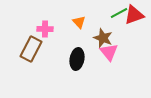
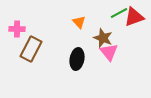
red triangle: moved 2 px down
pink cross: moved 28 px left
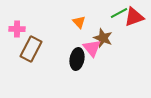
pink triangle: moved 17 px left, 4 px up
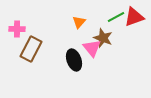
green line: moved 3 px left, 4 px down
orange triangle: rotated 24 degrees clockwise
black ellipse: moved 3 px left, 1 px down; rotated 30 degrees counterclockwise
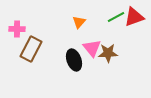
brown star: moved 5 px right, 15 px down; rotated 24 degrees counterclockwise
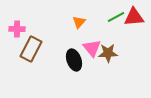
red triangle: rotated 15 degrees clockwise
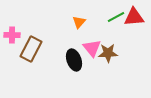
pink cross: moved 5 px left, 6 px down
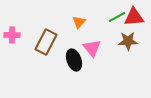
green line: moved 1 px right
brown rectangle: moved 15 px right, 7 px up
brown star: moved 20 px right, 12 px up
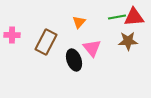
green line: rotated 18 degrees clockwise
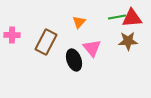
red triangle: moved 2 px left, 1 px down
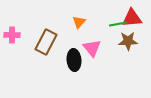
green line: moved 1 px right, 7 px down
black ellipse: rotated 15 degrees clockwise
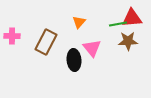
pink cross: moved 1 px down
